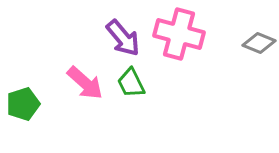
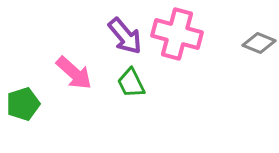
pink cross: moved 2 px left
purple arrow: moved 2 px right, 2 px up
pink arrow: moved 11 px left, 10 px up
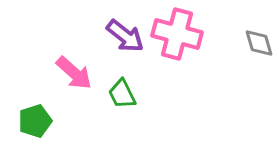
purple arrow: rotated 12 degrees counterclockwise
gray diamond: rotated 52 degrees clockwise
green trapezoid: moved 9 px left, 11 px down
green pentagon: moved 12 px right, 17 px down
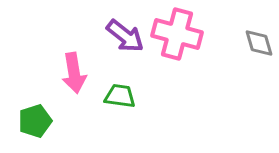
pink arrow: rotated 39 degrees clockwise
green trapezoid: moved 2 px left, 2 px down; rotated 124 degrees clockwise
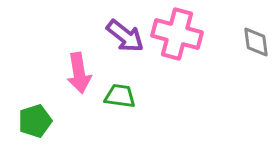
gray diamond: moved 3 px left, 1 px up; rotated 8 degrees clockwise
pink arrow: moved 5 px right
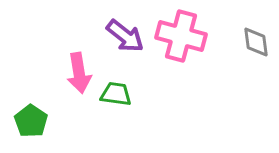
pink cross: moved 4 px right, 2 px down
green trapezoid: moved 4 px left, 2 px up
green pentagon: moved 4 px left; rotated 20 degrees counterclockwise
